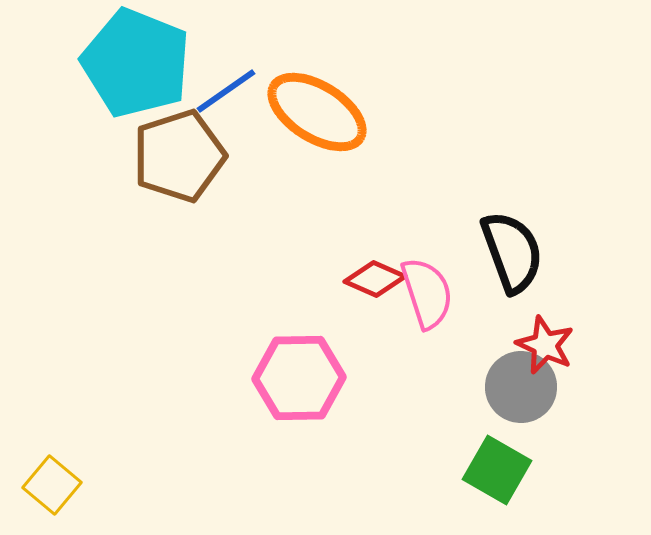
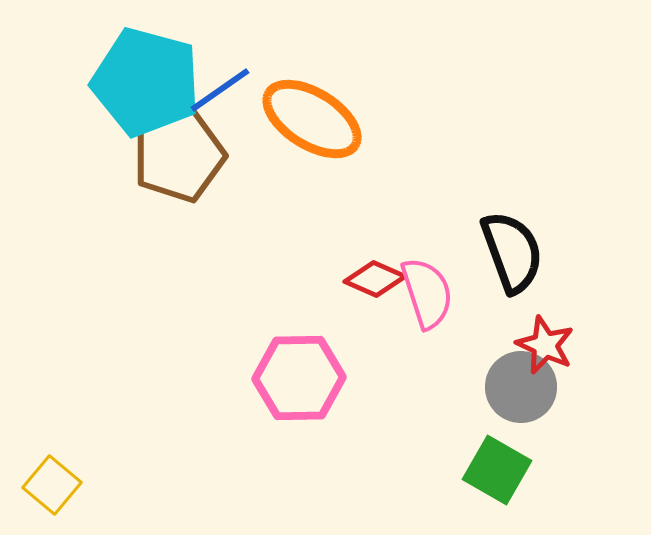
cyan pentagon: moved 10 px right, 19 px down; rotated 7 degrees counterclockwise
blue line: moved 6 px left, 1 px up
orange ellipse: moved 5 px left, 7 px down
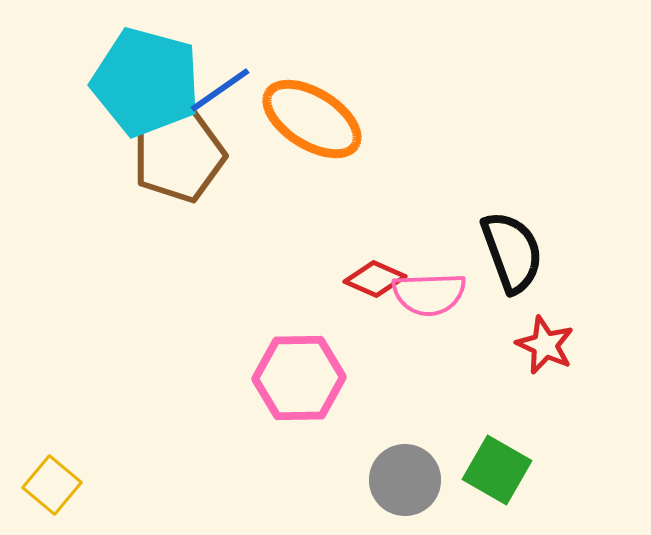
pink semicircle: moved 2 px right, 1 px down; rotated 106 degrees clockwise
gray circle: moved 116 px left, 93 px down
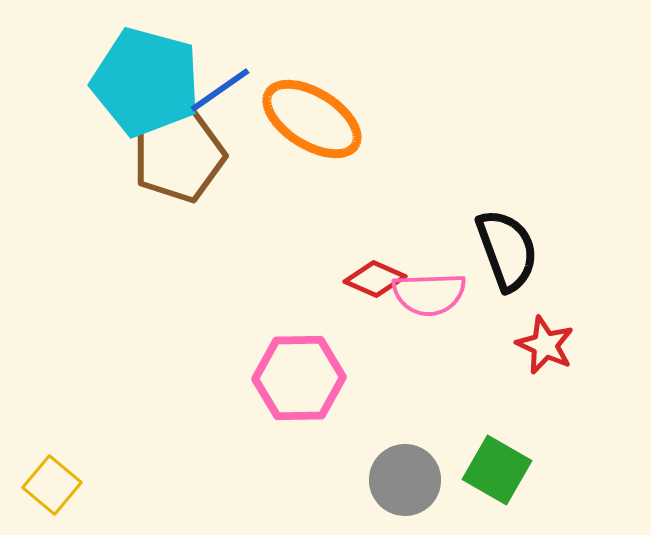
black semicircle: moved 5 px left, 2 px up
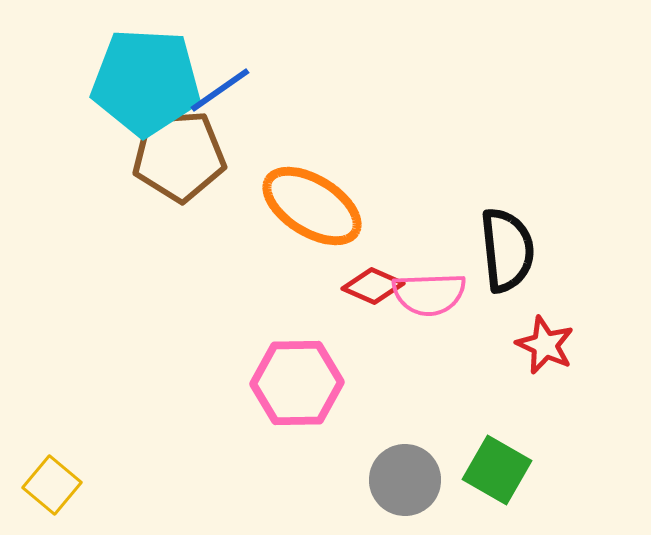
cyan pentagon: rotated 12 degrees counterclockwise
orange ellipse: moved 87 px down
brown pentagon: rotated 14 degrees clockwise
black semicircle: rotated 14 degrees clockwise
red diamond: moved 2 px left, 7 px down
pink hexagon: moved 2 px left, 5 px down
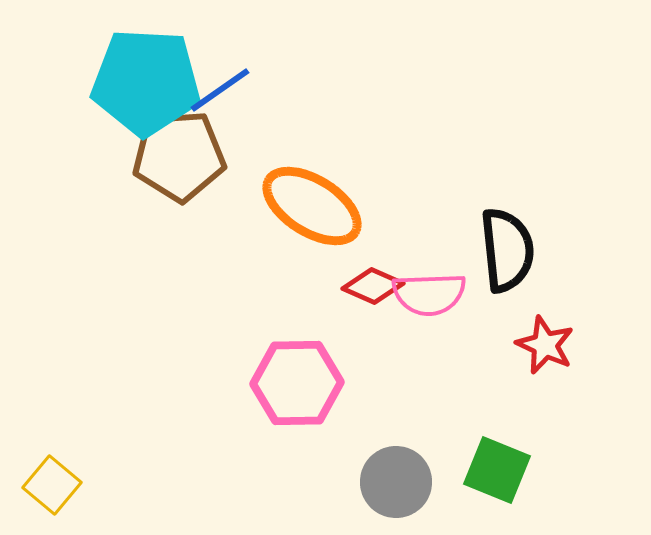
green square: rotated 8 degrees counterclockwise
gray circle: moved 9 px left, 2 px down
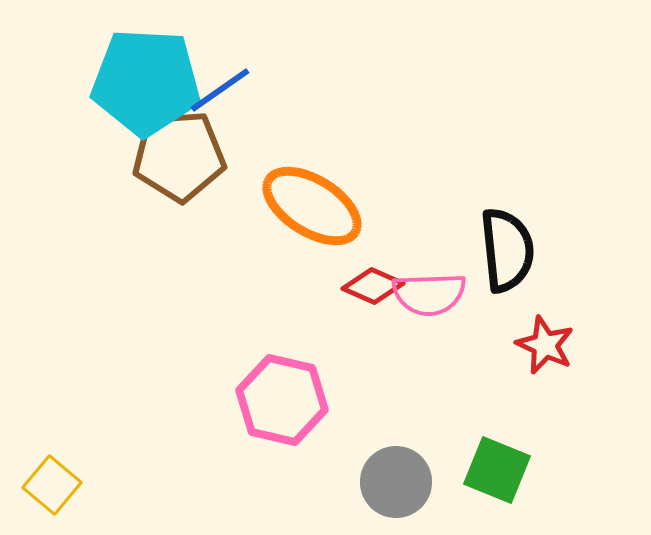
pink hexagon: moved 15 px left, 17 px down; rotated 14 degrees clockwise
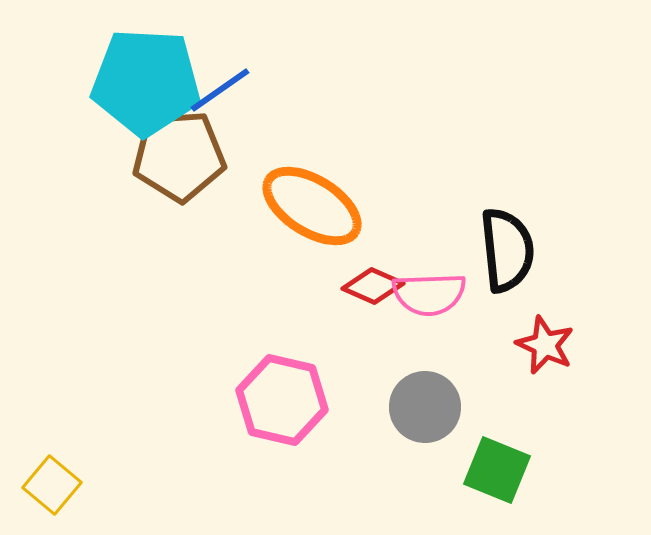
gray circle: moved 29 px right, 75 px up
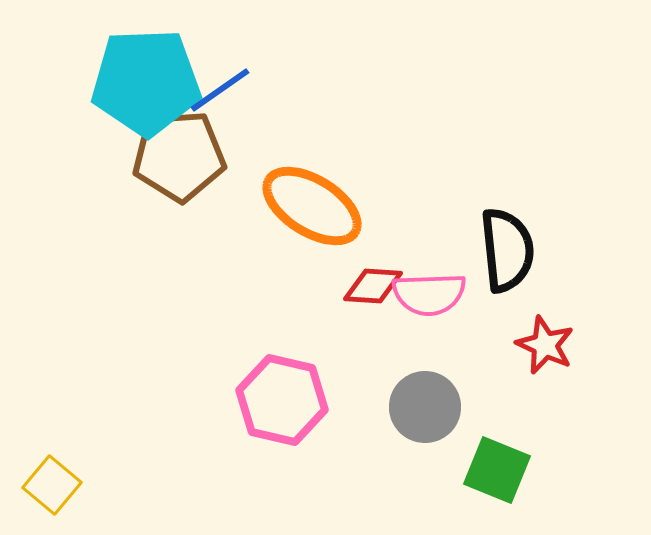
cyan pentagon: rotated 5 degrees counterclockwise
red diamond: rotated 20 degrees counterclockwise
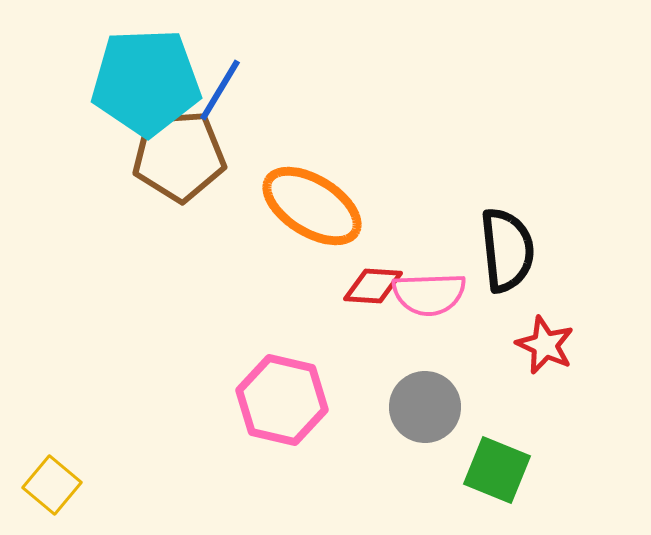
blue line: rotated 24 degrees counterclockwise
